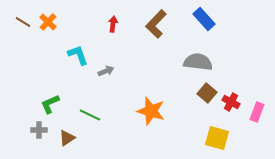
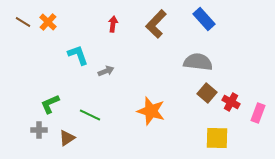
pink rectangle: moved 1 px right, 1 px down
yellow square: rotated 15 degrees counterclockwise
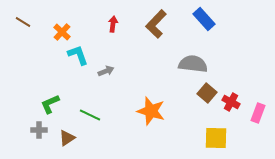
orange cross: moved 14 px right, 10 px down
gray semicircle: moved 5 px left, 2 px down
yellow square: moved 1 px left
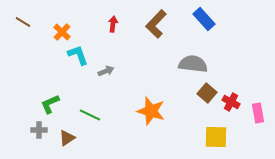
pink rectangle: rotated 30 degrees counterclockwise
yellow square: moved 1 px up
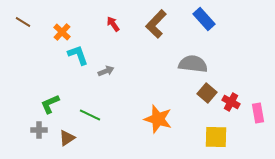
red arrow: rotated 42 degrees counterclockwise
orange star: moved 7 px right, 8 px down
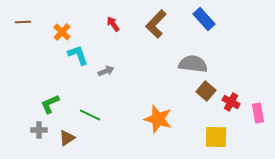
brown line: rotated 35 degrees counterclockwise
brown square: moved 1 px left, 2 px up
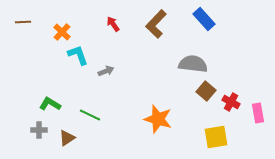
green L-shape: rotated 55 degrees clockwise
yellow square: rotated 10 degrees counterclockwise
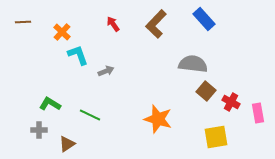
brown triangle: moved 6 px down
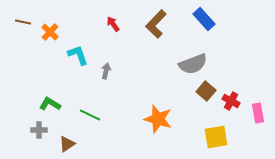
brown line: rotated 14 degrees clockwise
orange cross: moved 12 px left
gray semicircle: rotated 152 degrees clockwise
gray arrow: rotated 56 degrees counterclockwise
red cross: moved 1 px up
